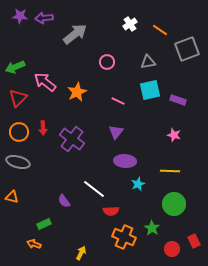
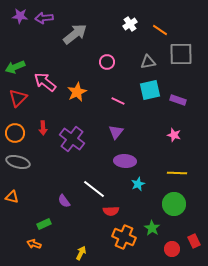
gray square: moved 6 px left, 5 px down; rotated 20 degrees clockwise
orange circle: moved 4 px left, 1 px down
yellow line: moved 7 px right, 2 px down
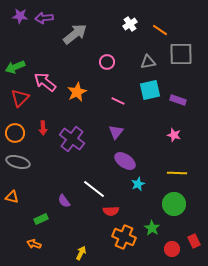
red triangle: moved 2 px right
purple ellipse: rotated 30 degrees clockwise
green rectangle: moved 3 px left, 5 px up
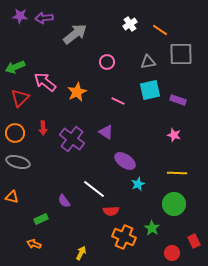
purple triangle: moved 10 px left; rotated 35 degrees counterclockwise
red circle: moved 4 px down
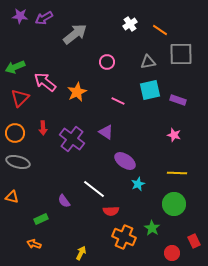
purple arrow: rotated 24 degrees counterclockwise
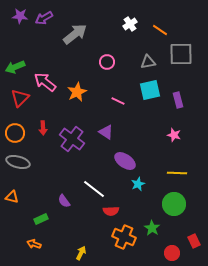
purple rectangle: rotated 56 degrees clockwise
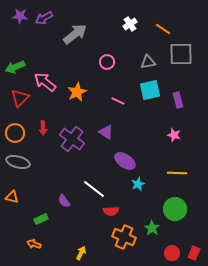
orange line: moved 3 px right, 1 px up
green circle: moved 1 px right, 5 px down
red rectangle: moved 12 px down; rotated 48 degrees clockwise
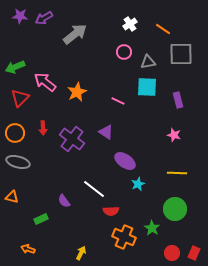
pink circle: moved 17 px right, 10 px up
cyan square: moved 3 px left, 3 px up; rotated 15 degrees clockwise
orange arrow: moved 6 px left, 5 px down
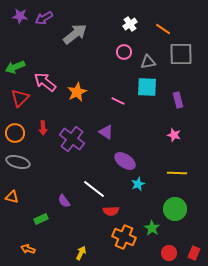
red circle: moved 3 px left
